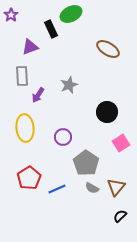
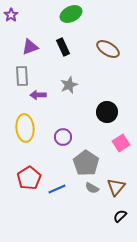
black rectangle: moved 12 px right, 18 px down
purple arrow: rotated 56 degrees clockwise
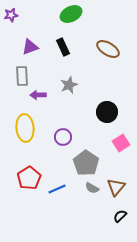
purple star: rotated 24 degrees clockwise
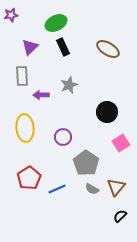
green ellipse: moved 15 px left, 9 px down
purple triangle: rotated 24 degrees counterclockwise
purple arrow: moved 3 px right
gray semicircle: moved 1 px down
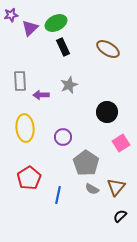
purple triangle: moved 19 px up
gray rectangle: moved 2 px left, 5 px down
blue line: moved 1 px right, 6 px down; rotated 54 degrees counterclockwise
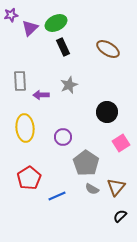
blue line: moved 1 px left, 1 px down; rotated 54 degrees clockwise
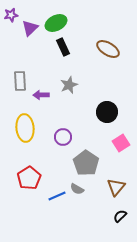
gray semicircle: moved 15 px left
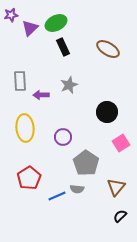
gray semicircle: rotated 24 degrees counterclockwise
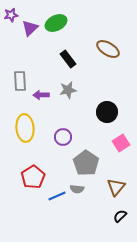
black rectangle: moved 5 px right, 12 px down; rotated 12 degrees counterclockwise
gray star: moved 1 px left, 5 px down; rotated 12 degrees clockwise
red pentagon: moved 4 px right, 1 px up
